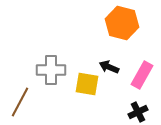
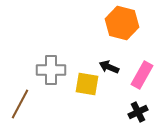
brown line: moved 2 px down
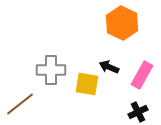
orange hexagon: rotated 12 degrees clockwise
brown line: rotated 24 degrees clockwise
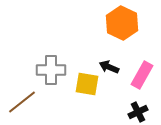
brown line: moved 2 px right, 2 px up
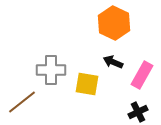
orange hexagon: moved 8 px left
black arrow: moved 4 px right, 5 px up
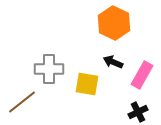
gray cross: moved 2 px left, 1 px up
